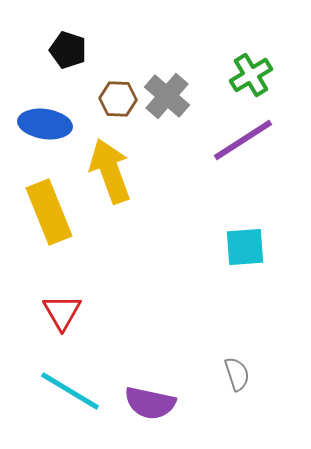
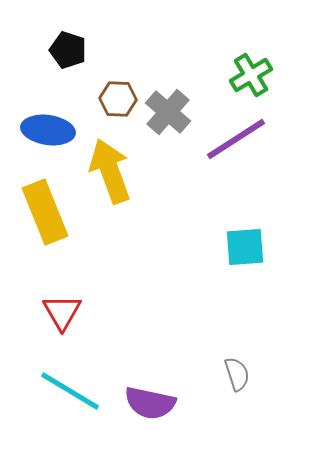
gray cross: moved 1 px right, 16 px down
blue ellipse: moved 3 px right, 6 px down
purple line: moved 7 px left, 1 px up
yellow rectangle: moved 4 px left
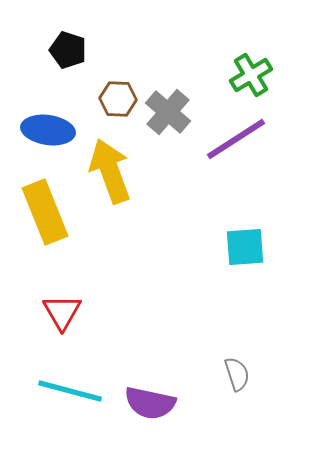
cyan line: rotated 16 degrees counterclockwise
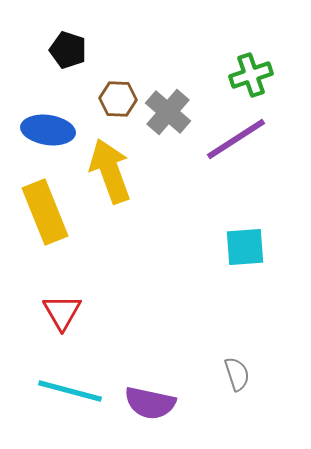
green cross: rotated 12 degrees clockwise
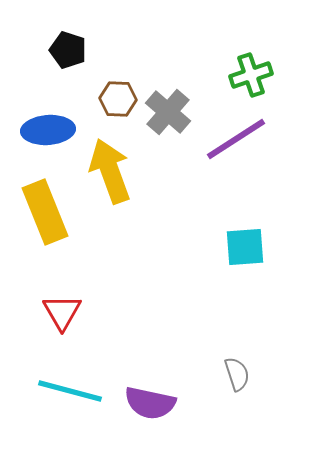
blue ellipse: rotated 12 degrees counterclockwise
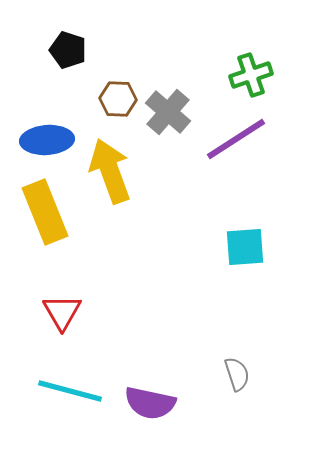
blue ellipse: moved 1 px left, 10 px down
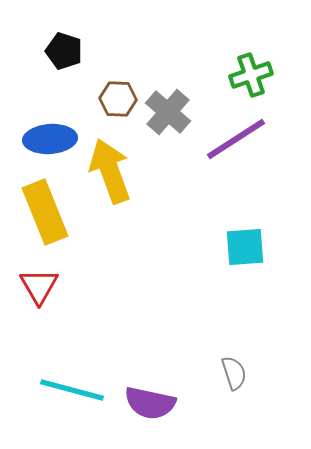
black pentagon: moved 4 px left, 1 px down
blue ellipse: moved 3 px right, 1 px up
red triangle: moved 23 px left, 26 px up
gray semicircle: moved 3 px left, 1 px up
cyan line: moved 2 px right, 1 px up
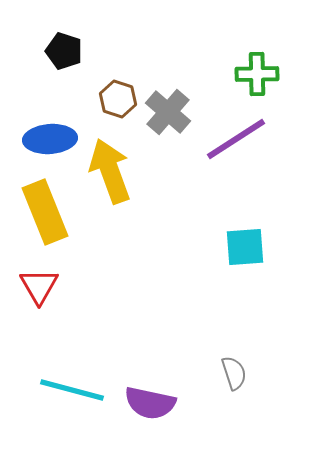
green cross: moved 6 px right, 1 px up; rotated 18 degrees clockwise
brown hexagon: rotated 15 degrees clockwise
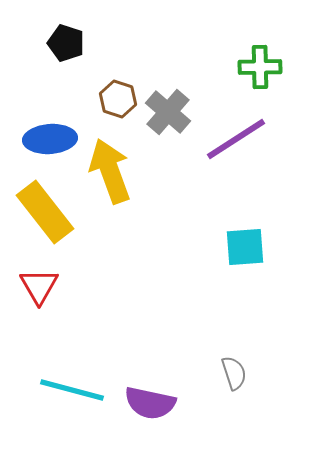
black pentagon: moved 2 px right, 8 px up
green cross: moved 3 px right, 7 px up
yellow rectangle: rotated 16 degrees counterclockwise
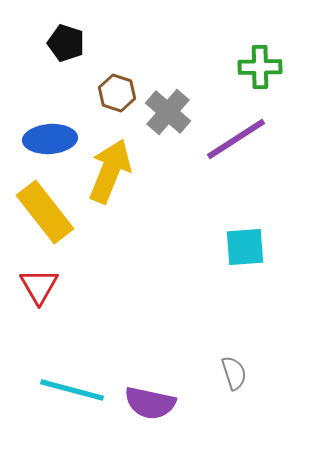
brown hexagon: moved 1 px left, 6 px up
yellow arrow: rotated 42 degrees clockwise
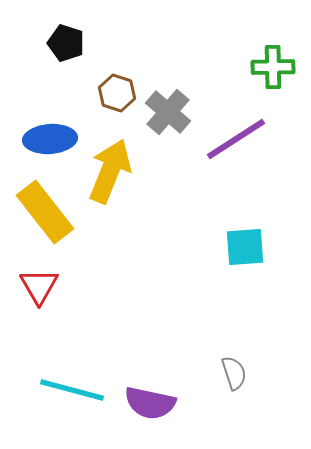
green cross: moved 13 px right
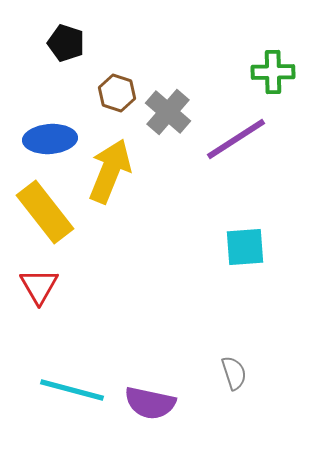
green cross: moved 5 px down
